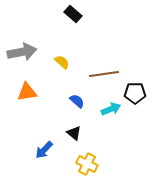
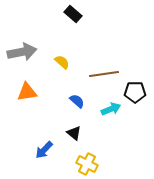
black pentagon: moved 1 px up
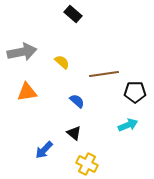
cyan arrow: moved 17 px right, 16 px down
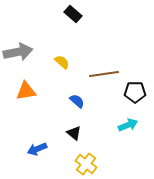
gray arrow: moved 4 px left
orange triangle: moved 1 px left, 1 px up
blue arrow: moved 7 px left, 1 px up; rotated 24 degrees clockwise
yellow cross: moved 1 px left; rotated 10 degrees clockwise
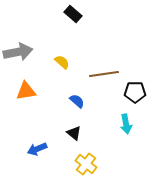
cyan arrow: moved 2 px left, 1 px up; rotated 102 degrees clockwise
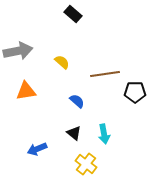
gray arrow: moved 1 px up
brown line: moved 1 px right
cyan arrow: moved 22 px left, 10 px down
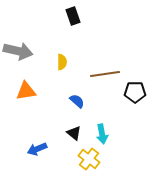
black rectangle: moved 2 px down; rotated 30 degrees clockwise
gray arrow: rotated 24 degrees clockwise
yellow semicircle: rotated 49 degrees clockwise
cyan arrow: moved 2 px left
yellow cross: moved 3 px right, 5 px up
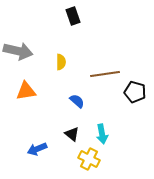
yellow semicircle: moved 1 px left
black pentagon: rotated 15 degrees clockwise
black triangle: moved 2 px left, 1 px down
yellow cross: rotated 10 degrees counterclockwise
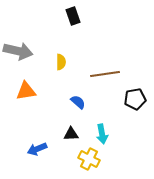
black pentagon: moved 7 px down; rotated 25 degrees counterclockwise
blue semicircle: moved 1 px right, 1 px down
black triangle: moved 1 px left; rotated 42 degrees counterclockwise
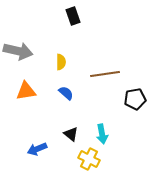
blue semicircle: moved 12 px left, 9 px up
black triangle: rotated 42 degrees clockwise
